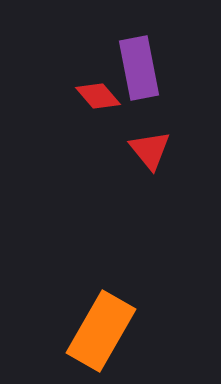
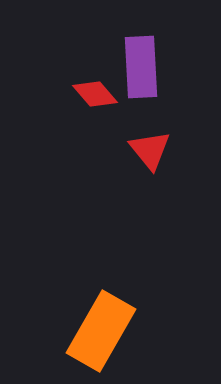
purple rectangle: moved 2 px right, 1 px up; rotated 8 degrees clockwise
red diamond: moved 3 px left, 2 px up
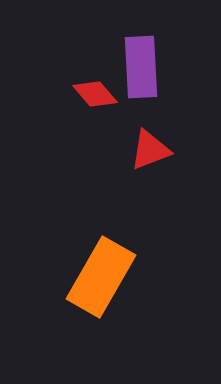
red triangle: rotated 48 degrees clockwise
orange rectangle: moved 54 px up
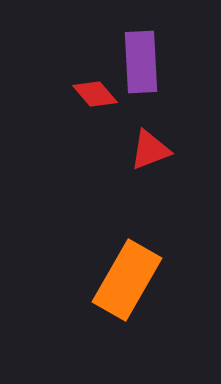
purple rectangle: moved 5 px up
orange rectangle: moved 26 px right, 3 px down
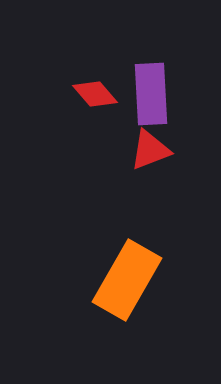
purple rectangle: moved 10 px right, 32 px down
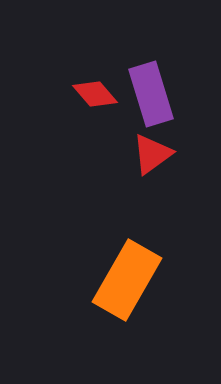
purple rectangle: rotated 14 degrees counterclockwise
red triangle: moved 2 px right, 4 px down; rotated 15 degrees counterclockwise
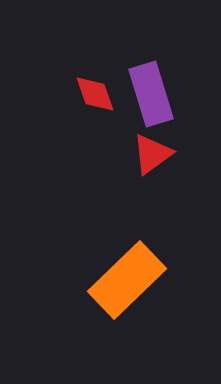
red diamond: rotated 21 degrees clockwise
orange rectangle: rotated 16 degrees clockwise
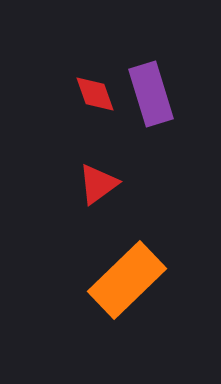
red triangle: moved 54 px left, 30 px down
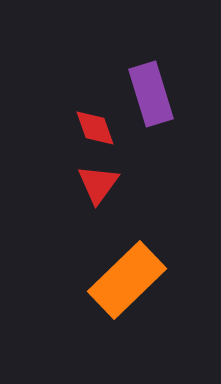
red diamond: moved 34 px down
red triangle: rotated 18 degrees counterclockwise
